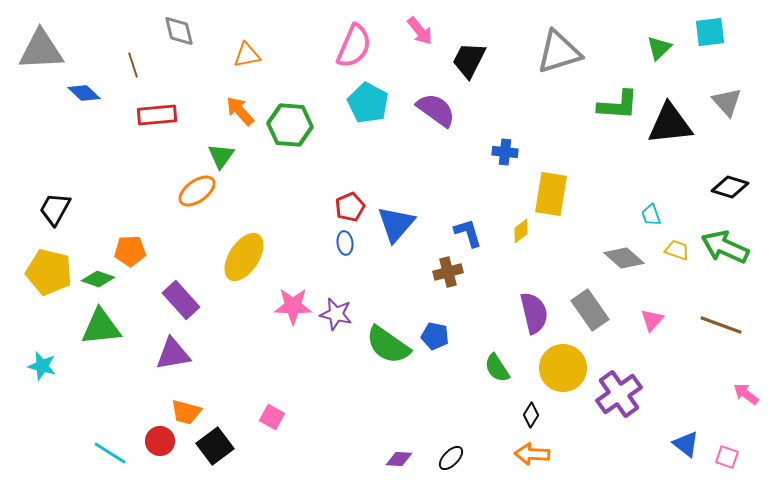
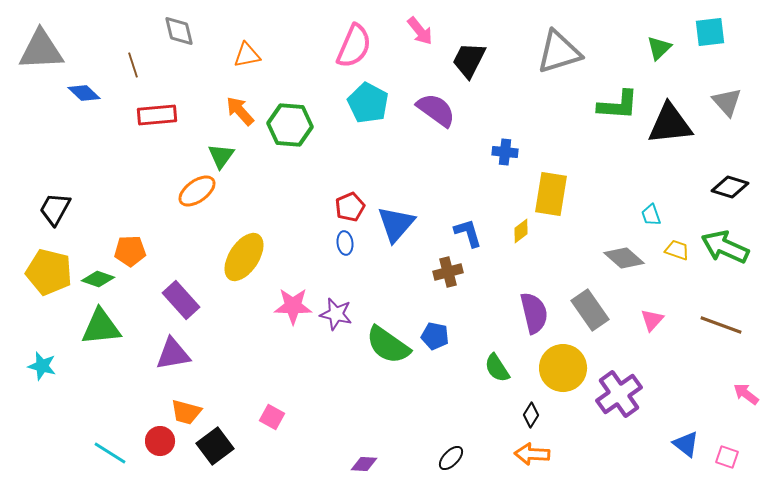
purple diamond at (399, 459): moved 35 px left, 5 px down
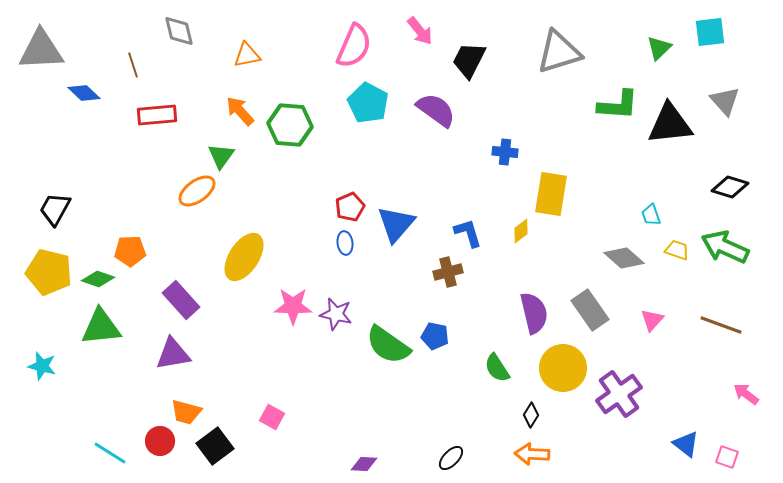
gray triangle at (727, 102): moved 2 px left, 1 px up
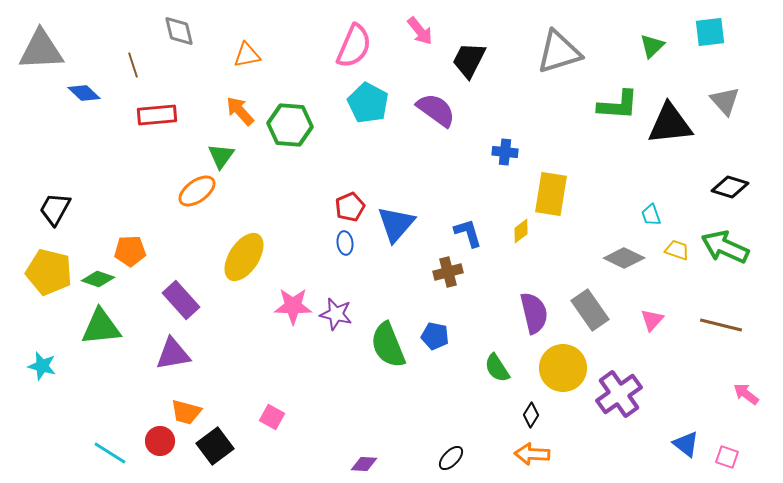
green triangle at (659, 48): moved 7 px left, 2 px up
gray diamond at (624, 258): rotated 15 degrees counterclockwise
brown line at (721, 325): rotated 6 degrees counterclockwise
green semicircle at (388, 345): rotated 33 degrees clockwise
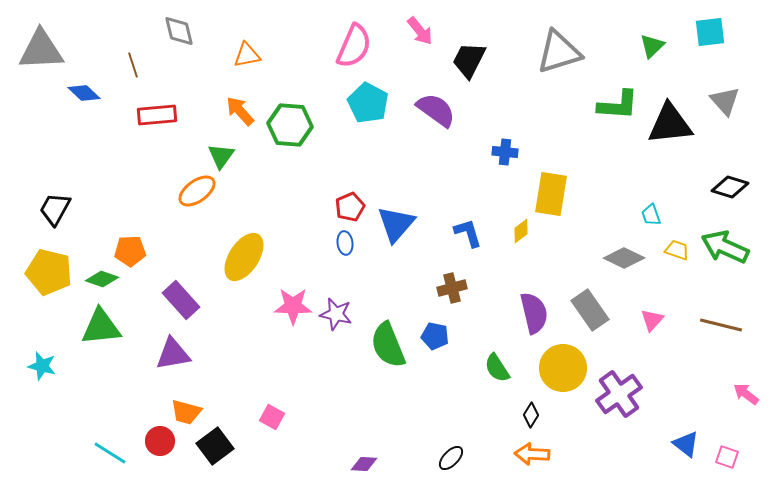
brown cross at (448, 272): moved 4 px right, 16 px down
green diamond at (98, 279): moved 4 px right
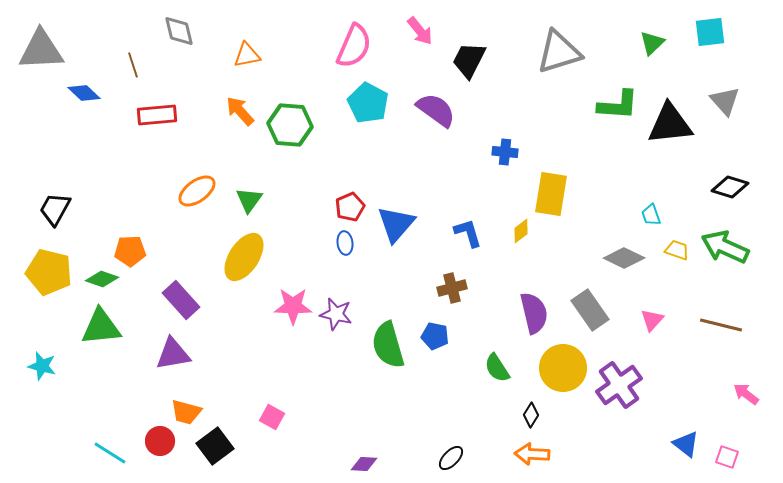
green triangle at (652, 46): moved 3 px up
green triangle at (221, 156): moved 28 px right, 44 px down
green semicircle at (388, 345): rotated 6 degrees clockwise
purple cross at (619, 394): moved 9 px up
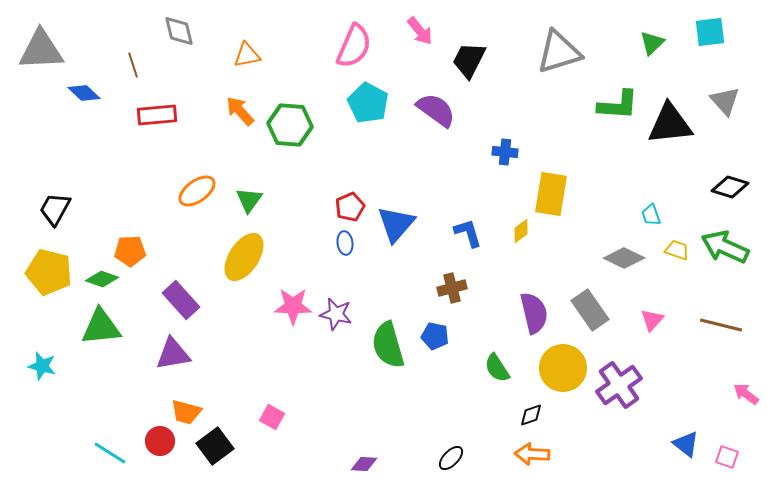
black diamond at (531, 415): rotated 40 degrees clockwise
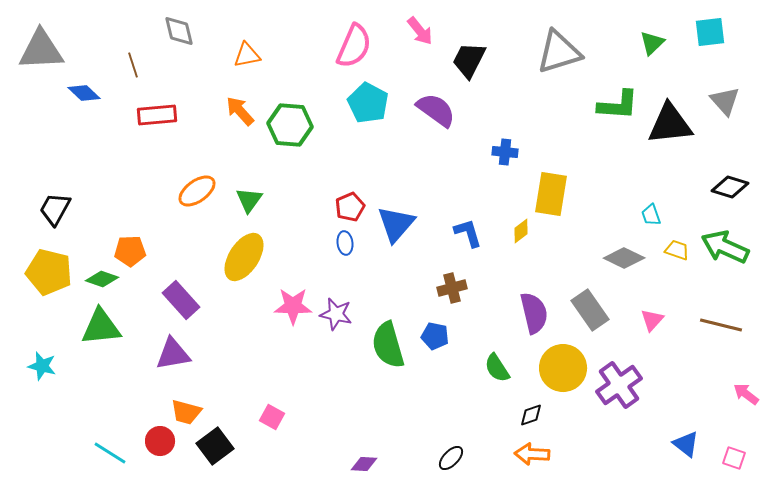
pink square at (727, 457): moved 7 px right, 1 px down
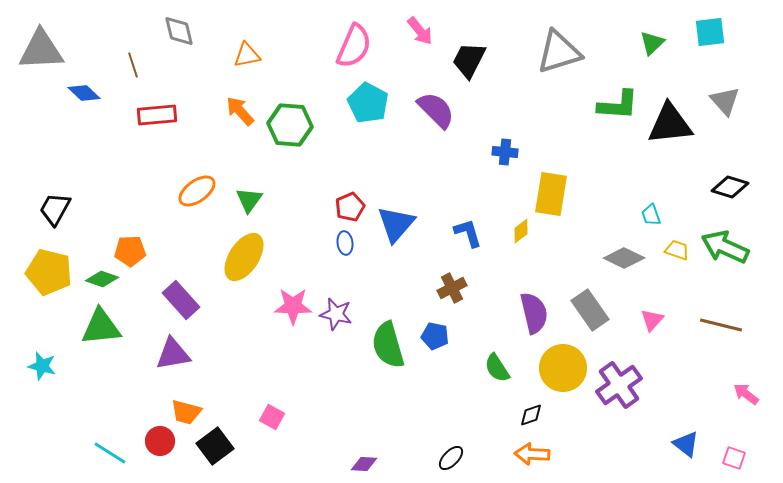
purple semicircle at (436, 110): rotated 9 degrees clockwise
brown cross at (452, 288): rotated 12 degrees counterclockwise
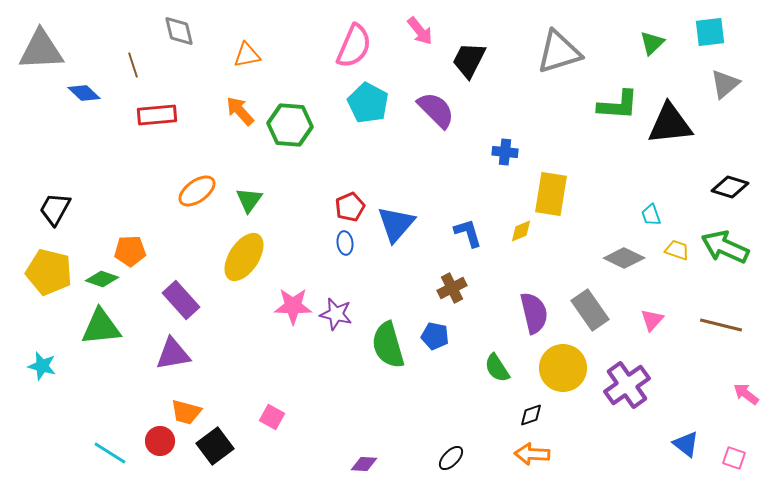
gray triangle at (725, 101): moved 17 px up; rotated 32 degrees clockwise
yellow diamond at (521, 231): rotated 15 degrees clockwise
purple cross at (619, 385): moved 8 px right
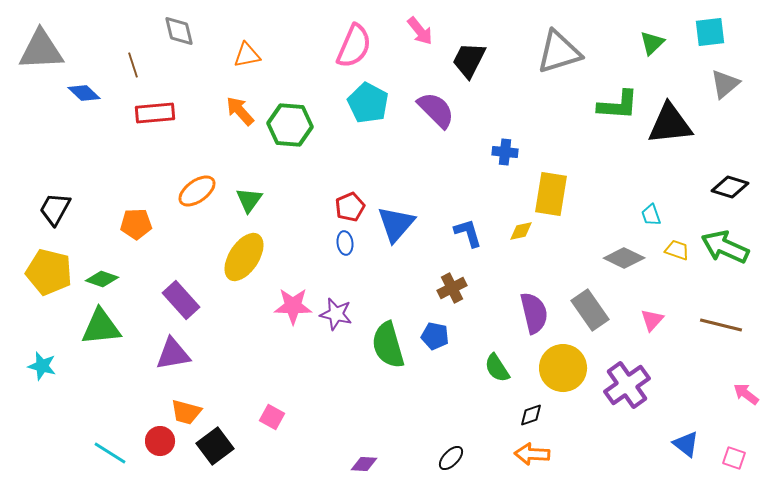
red rectangle at (157, 115): moved 2 px left, 2 px up
yellow diamond at (521, 231): rotated 10 degrees clockwise
orange pentagon at (130, 251): moved 6 px right, 27 px up
